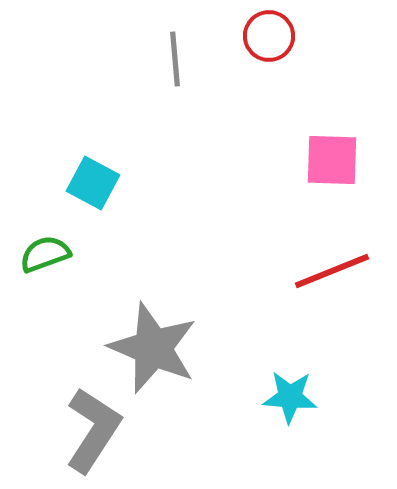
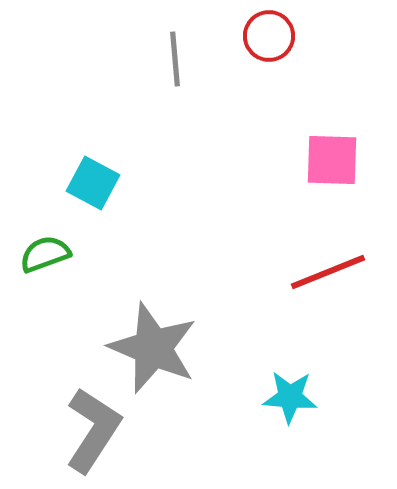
red line: moved 4 px left, 1 px down
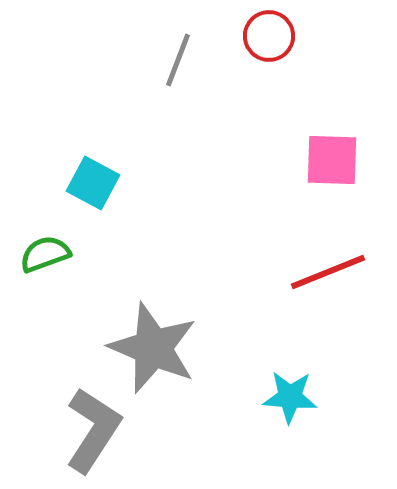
gray line: moved 3 px right, 1 px down; rotated 26 degrees clockwise
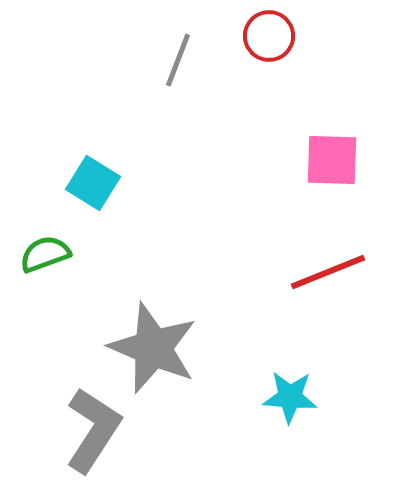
cyan square: rotated 4 degrees clockwise
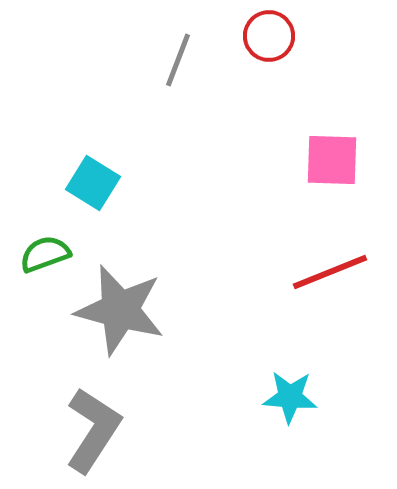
red line: moved 2 px right
gray star: moved 33 px left, 38 px up; rotated 8 degrees counterclockwise
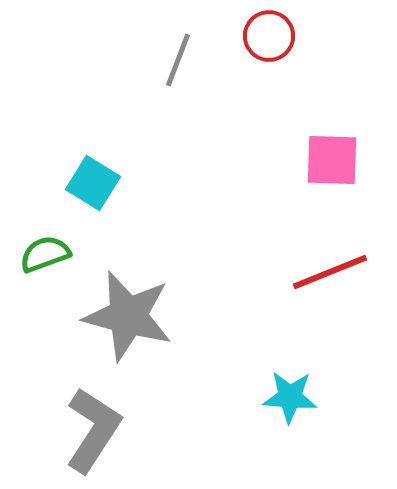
gray star: moved 8 px right, 6 px down
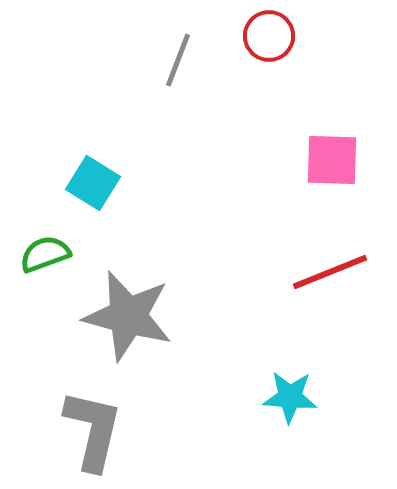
gray L-shape: rotated 20 degrees counterclockwise
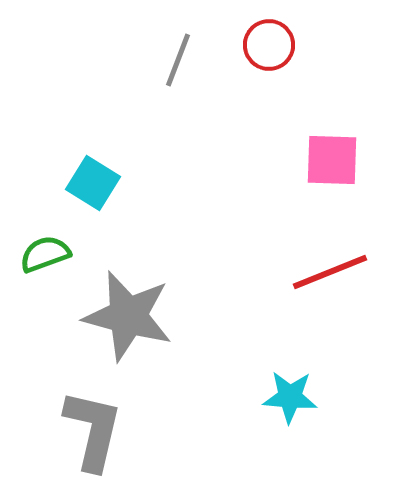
red circle: moved 9 px down
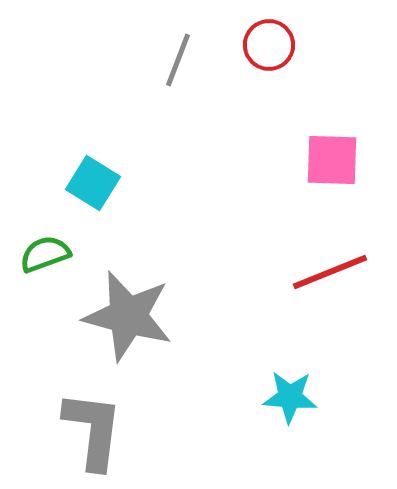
gray L-shape: rotated 6 degrees counterclockwise
